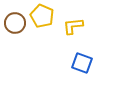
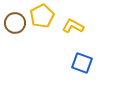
yellow pentagon: rotated 20 degrees clockwise
yellow L-shape: rotated 35 degrees clockwise
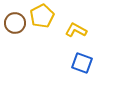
yellow L-shape: moved 3 px right, 4 px down
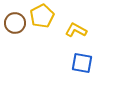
blue square: rotated 10 degrees counterclockwise
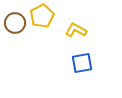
blue square: rotated 20 degrees counterclockwise
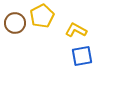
blue square: moved 7 px up
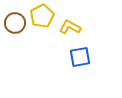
yellow L-shape: moved 6 px left, 3 px up
blue square: moved 2 px left, 1 px down
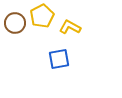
blue square: moved 21 px left, 2 px down
